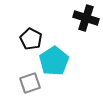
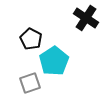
black cross: rotated 15 degrees clockwise
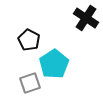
black pentagon: moved 2 px left, 1 px down
cyan pentagon: moved 3 px down
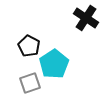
black pentagon: moved 6 px down
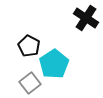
gray square: rotated 20 degrees counterclockwise
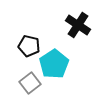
black cross: moved 8 px left, 7 px down
black pentagon: rotated 15 degrees counterclockwise
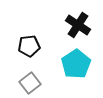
black pentagon: rotated 20 degrees counterclockwise
cyan pentagon: moved 22 px right
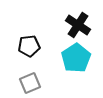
cyan pentagon: moved 6 px up
gray square: rotated 15 degrees clockwise
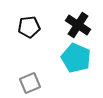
black pentagon: moved 19 px up
cyan pentagon: rotated 16 degrees counterclockwise
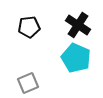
gray square: moved 2 px left
